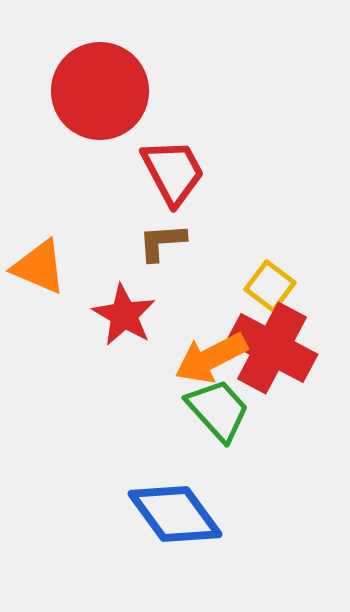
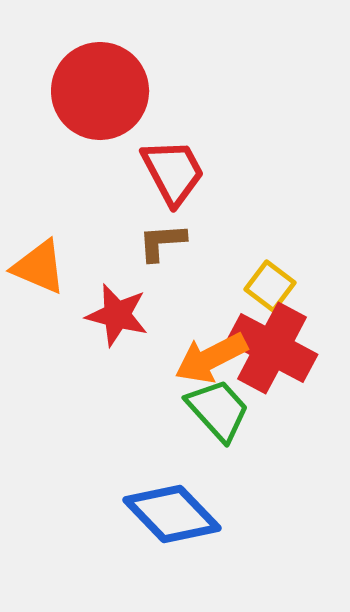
red star: moved 7 px left; rotated 16 degrees counterclockwise
blue diamond: moved 3 px left; rotated 8 degrees counterclockwise
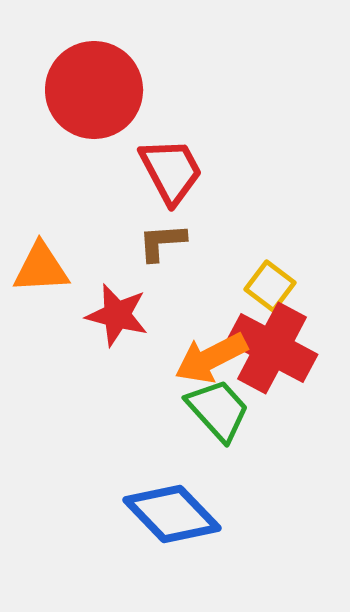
red circle: moved 6 px left, 1 px up
red trapezoid: moved 2 px left, 1 px up
orange triangle: moved 2 px right, 1 px down; rotated 26 degrees counterclockwise
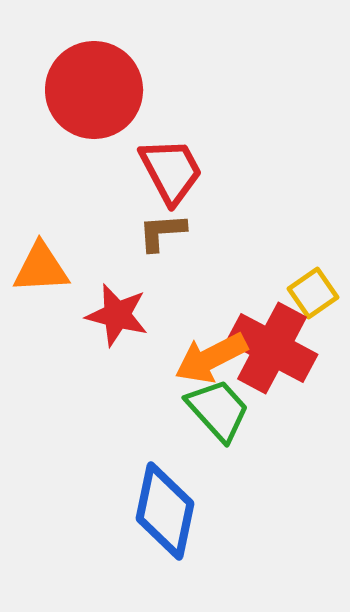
brown L-shape: moved 10 px up
yellow square: moved 43 px right, 7 px down; rotated 18 degrees clockwise
blue diamond: moved 7 px left, 3 px up; rotated 56 degrees clockwise
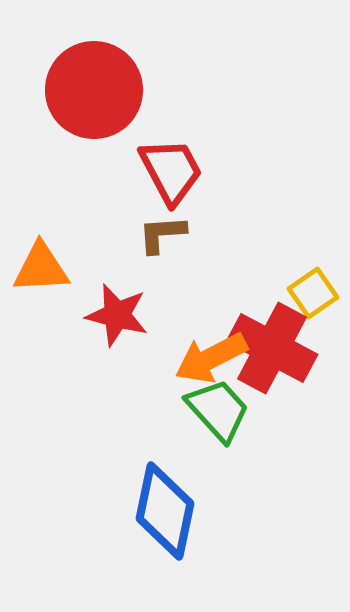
brown L-shape: moved 2 px down
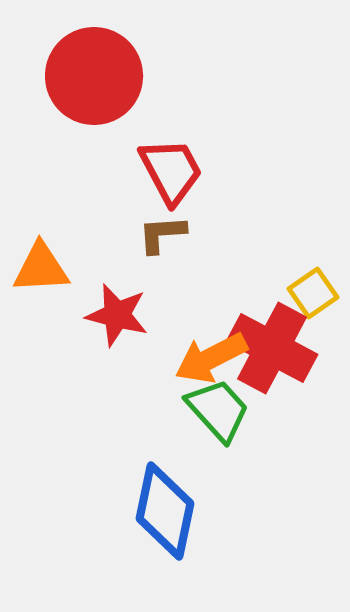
red circle: moved 14 px up
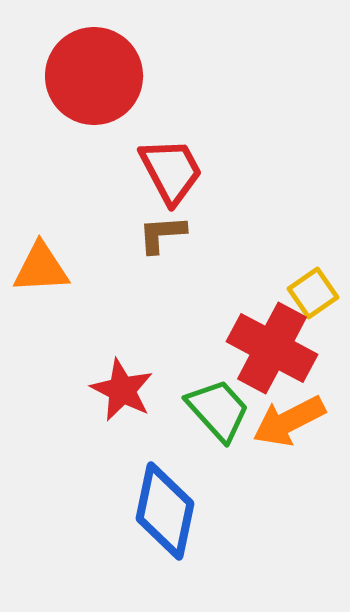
red star: moved 5 px right, 75 px down; rotated 12 degrees clockwise
orange arrow: moved 78 px right, 63 px down
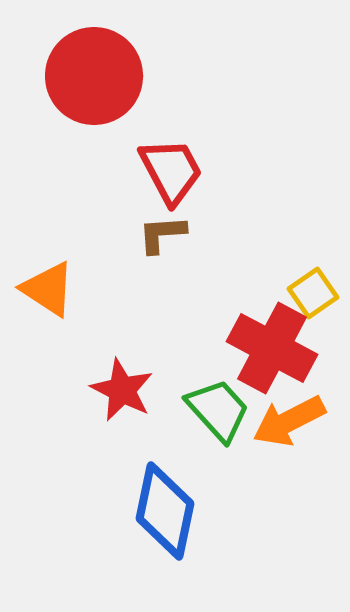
orange triangle: moved 7 px right, 21 px down; rotated 36 degrees clockwise
